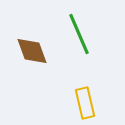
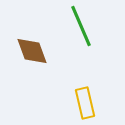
green line: moved 2 px right, 8 px up
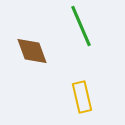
yellow rectangle: moved 3 px left, 6 px up
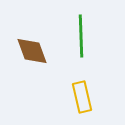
green line: moved 10 px down; rotated 21 degrees clockwise
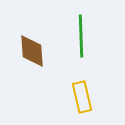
brown diamond: rotated 16 degrees clockwise
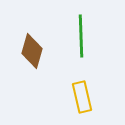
brown diamond: rotated 20 degrees clockwise
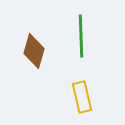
brown diamond: moved 2 px right
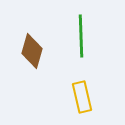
brown diamond: moved 2 px left
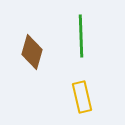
brown diamond: moved 1 px down
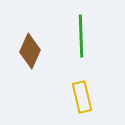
brown diamond: moved 2 px left, 1 px up; rotated 8 degrees clockwise
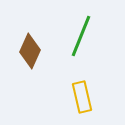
green line: rotated 24 degrees clockwise
